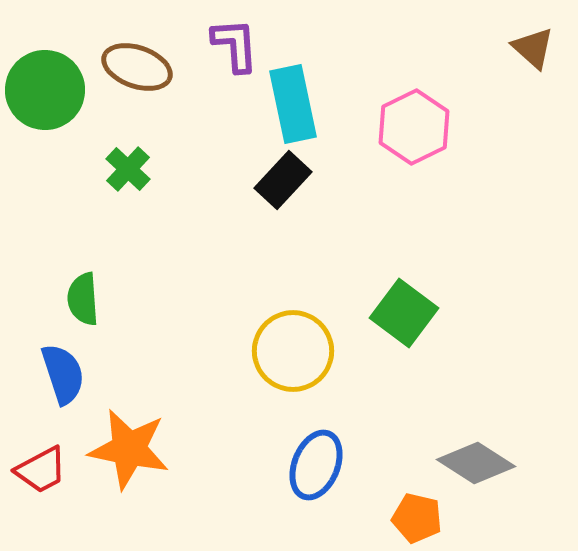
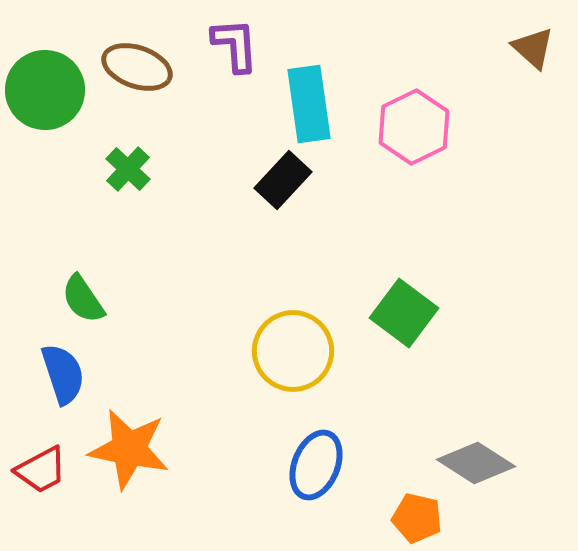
cyan rectangle: moved 16 px right; rotated 4 degrees clockwise
green semicircle: rotated 30 degrees counterclockwise
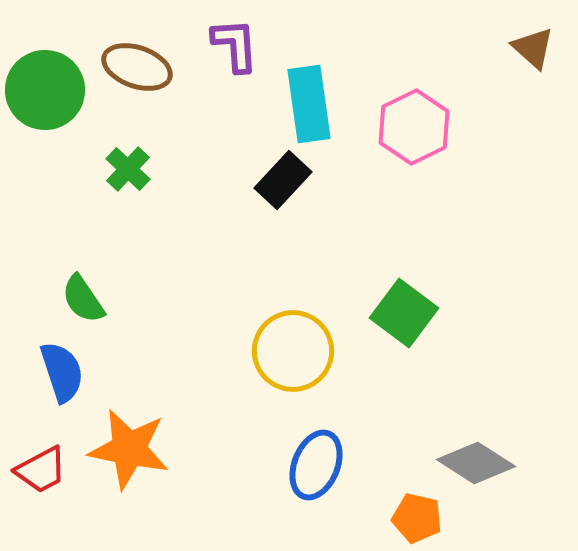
blue semicircle: moved 1 px left, 2 px up
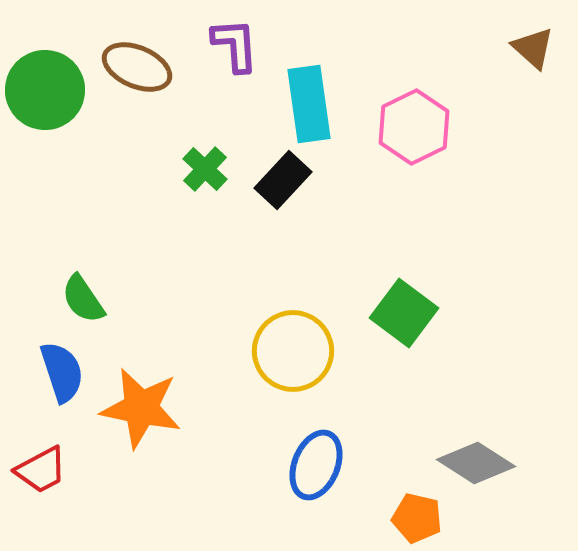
brown ellipse: rotated 4 degrees clockwise
green cross: moved 77 px right
orange star: moved 12 px right, 41 px up
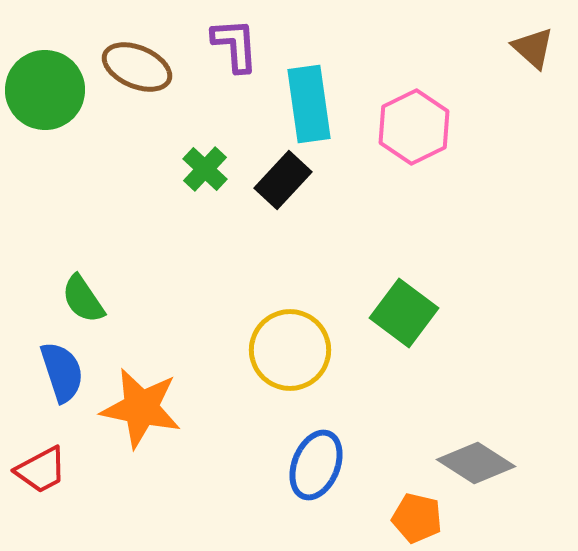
yellow circle: moved 3 px left, 1 px up
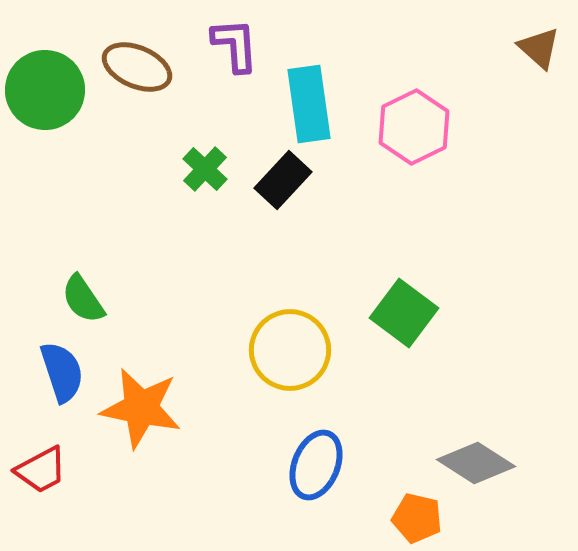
brown triangle: moved 6 px right
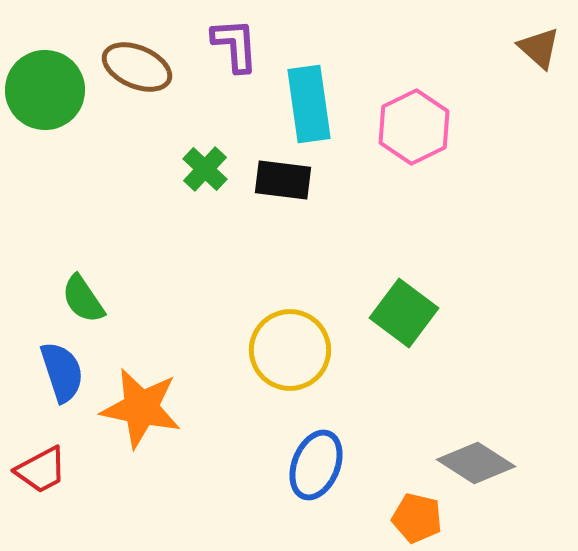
black rectangle: rotated 54 degrees clockwise
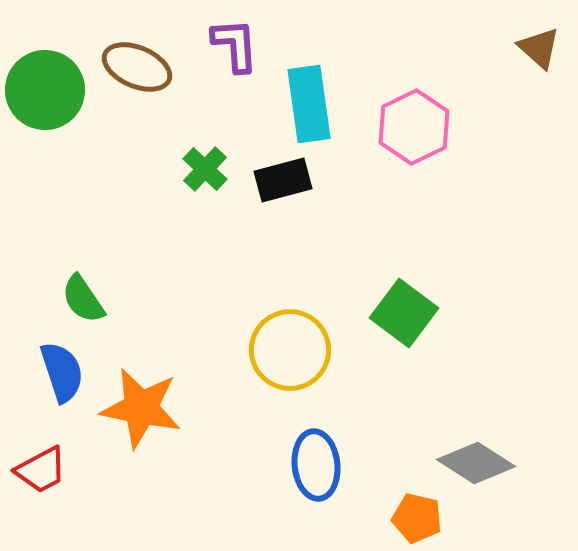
black rectangle: rotated 22 degrees counterclockwise
blue ellipse: rotated 28 degrees counterclockwise
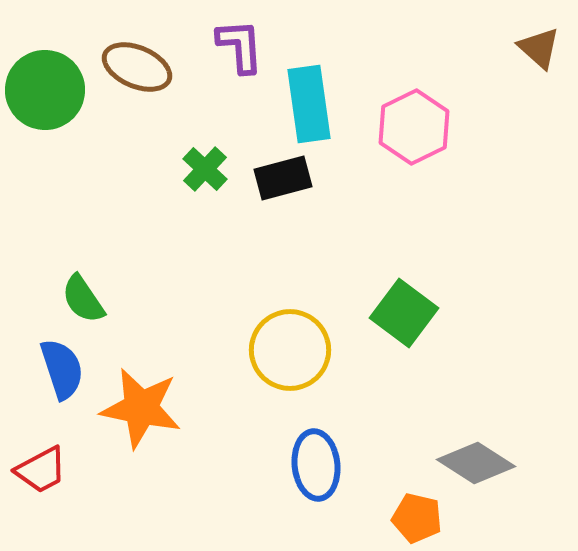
purple L-shape: moved 5 px right, 1 px down
black rectangle: moved 2 px up
blue semicircle: moved 3 px up
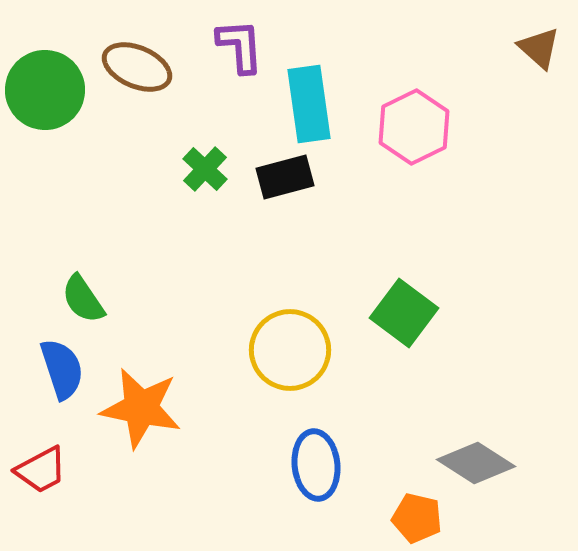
black rectangle: moved 2 px right, 1 px up
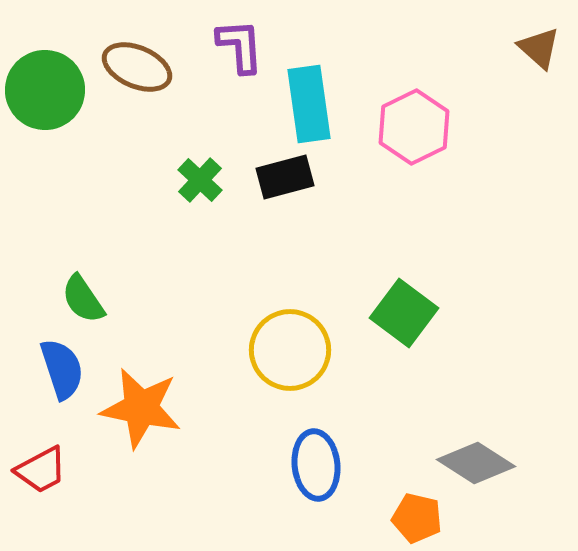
green cross: moved 5 px left, 11 px down
